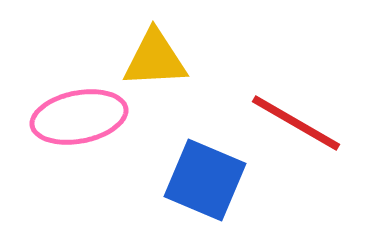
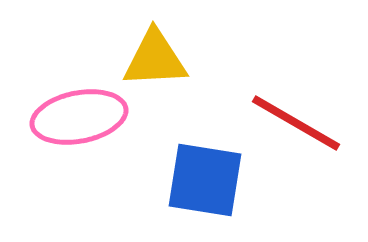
blue square: rotated 14 degrees counterclockwise
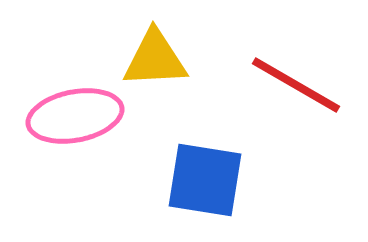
pink ellipse: moved 4 px left, 1 px up
red line: moved 38 px up
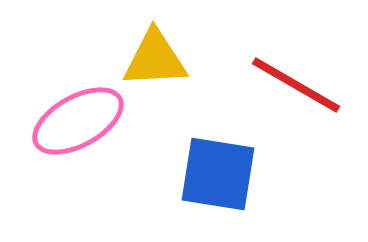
pink ellipse: moved 3 px right, 5 px down; rotated 18 degrees counterclockwise
blue square: moved 13 px right, 6 px up
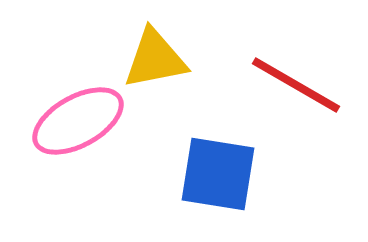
yellow triangle: rotated 8 degrees counterclockwise
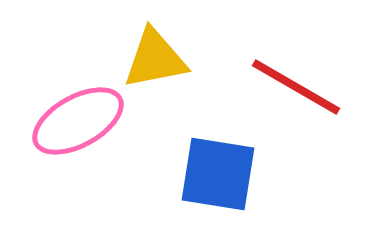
red line: moved 2 px down
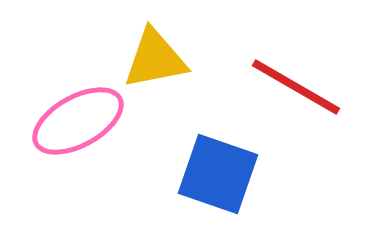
blue square: rotated 10 degrees clockwise
